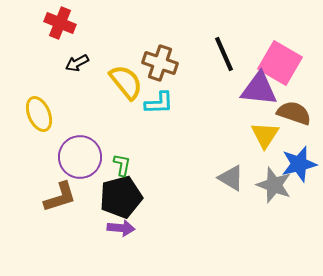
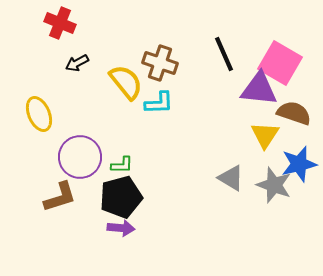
green L-shape: rotated 80 degrees clockwise
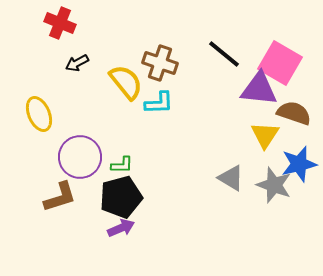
black line: rotated 27 degrees counterclockwise
purple arrow: rotated 28 degrees counterclockwise
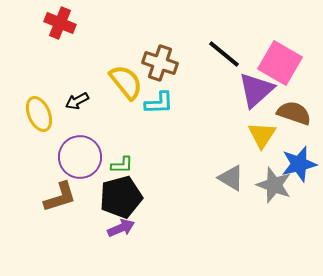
black arrow: moved 38 px down
purple triangle: moved 3 px left, 1 px down; rotated 48 degrees counterclockwise
yellow triangle: moved 3 px left
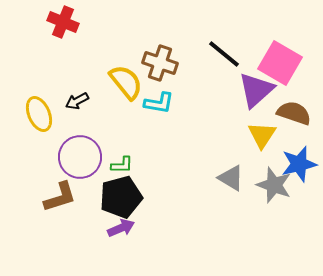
red cross: moved 3 px right, 1 px up
cyan L-shape: rotated 12 degrees clockwise
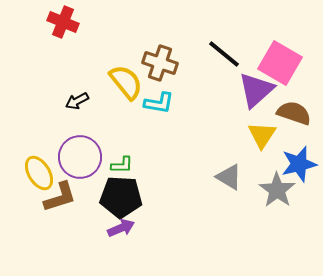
yellow ellipse: moved 59 px down; rotated 8 degrees counterclockwise
gray triangle: moved 2 px left, 1 px up
gray star: moved 3 px right, 5 px down; rotated 15 degrees clockwise
black pentagon: rotated 18 degrees clockwise
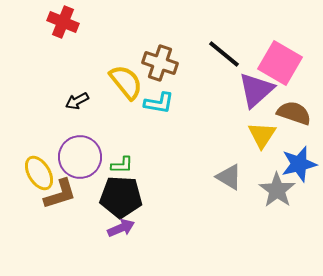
brown L-shape: moved 3 px up
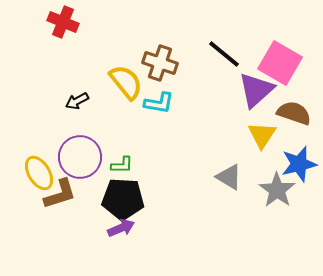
black pentagon: moved 2 px right, 2 px down
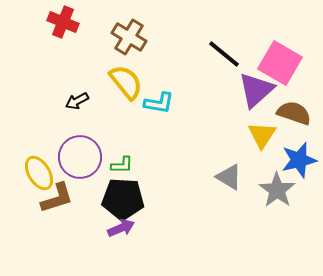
brown cross: moved 31 px left, 26 px up; rotated 12 degrees clockwise
blue star: moved 4 px up
brown L-shape: moved 3 px left, 4 px down
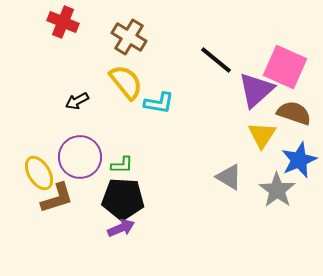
black line: moved 8 px left, 6 px down
pink square: moved 5 px right, 4 px down; rotated 6 degrees counterclockwise
blue star: rotated 9 degrees counterclockwise
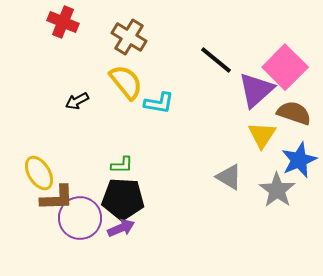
pink square: rotated 21 degrees clockwise
purple circle: moved 61 px down
brown L-shape: rotated 15 degrees clockwise
